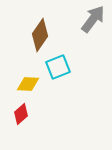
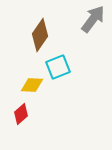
yellow diamond: moved 4 px right, 1 px down
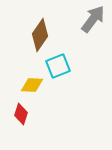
cyan square: moved 1 px up
red diamond: rotated 30 degrees counterclockwise
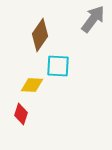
cyan square: rotated 25 degrees clockwise
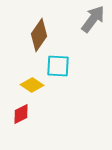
brown diamond: moved 1 px left
yellow diamond: rotated 30 degrees clockwise
red diamond: rotated 45 degrees clockwise
